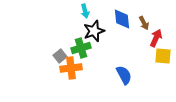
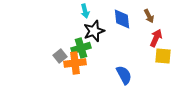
brown arrow: moved 5 px right, 7 px up
orange cross: moved 4 px right, 5 px up
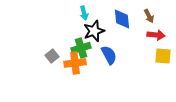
cyan arrow: moved 1 px left, 2 px down
red arrow: moved 3 px up; rotated 72 degrees clockwise
gray square: moved 8 px left
blue semicircle: moved 15 px left, 20 px up
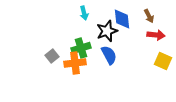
black star: moved 13 px right
yellow square: moved 5 px down; rotated 18 degrees clockwise
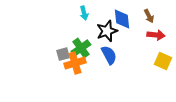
green cross: rotated 18 degrees counterclockwise
gray square: moved 11 px right, 2 px up; rotated 24 degrees clockwise
orange cross: rotated 10 degrees counterclockwise
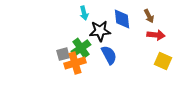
black star: moved 7 px left; rotated 15 degrees clockwise
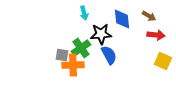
brown arrow: rotated 32 degrees counterclockwise
black star: moved 1 px right, 3 px down
gray square: moved 1 px left, 1 px down; rotated 24 degrees clockwise
orange cross: moved 2 px left, 2 px down; rotated 15 degrees clockwise
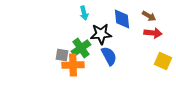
red arrow: moved 3 px left, 2 px up
blue semicircle: moved 1 px down
